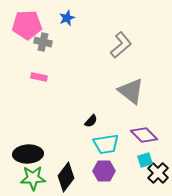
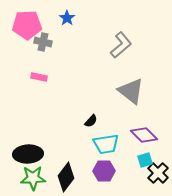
blue star: rotated 14 degrees counterclockwise
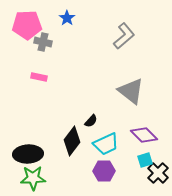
gray L-shape: moved 3 px right, 9 px up
cyan trapezoid: rotated 16 degrees counterclockwise
black diamond: moved 6 px right, 36 px up
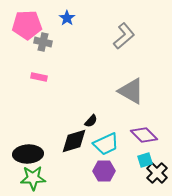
gray triangle: rotated 8 degrees counterclockwise
black diamond: moved 2 px right; rotated 36 degrees clockwise
black cross: moved 1 px left
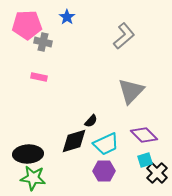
blue star: moved 1 px up
gray triangle: rotated 44 degrees clockwise
green star: rotated 10 degrees clockwise
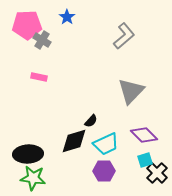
gray cross: moved 1 px left, 2 px up; rotated 18 degrees clockwise
